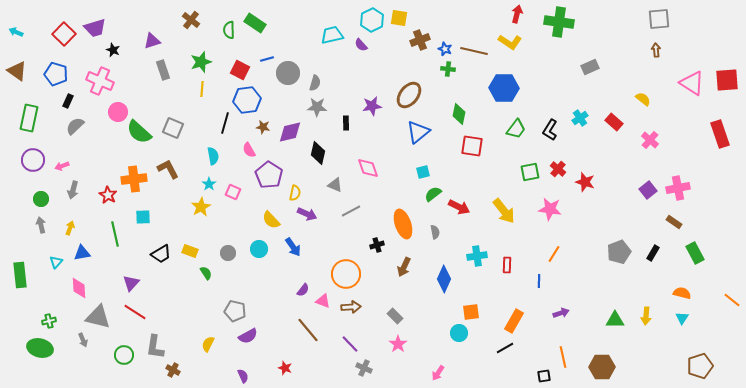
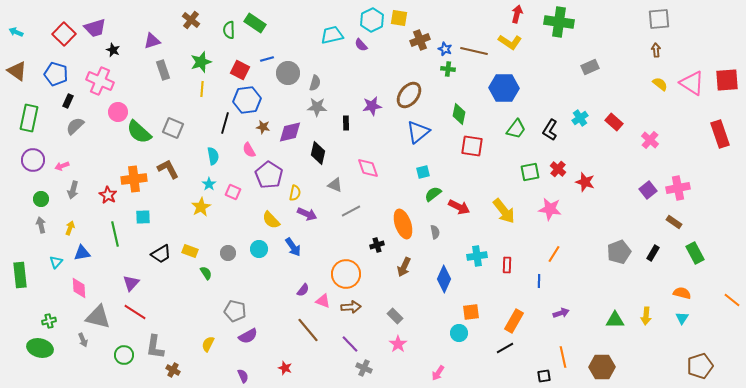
yellow semicircle at (643, 99): moved 17 px right, 15 px up
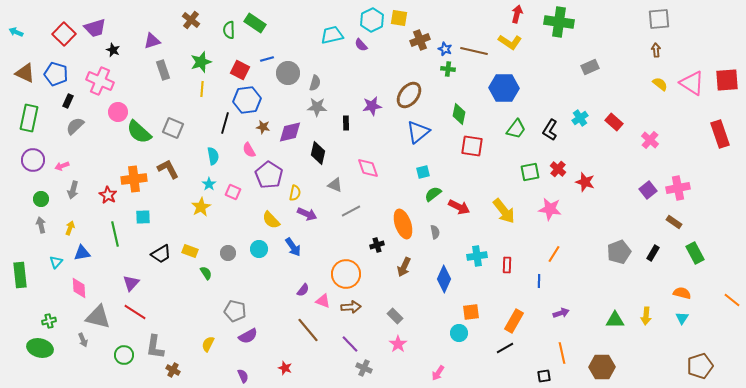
brown triangle at (17, 71): moved 8 px right, 2 px down; rotated 10 degrees counterclockwise
orange line at (563, 357): moved 1 px left, 4 px up
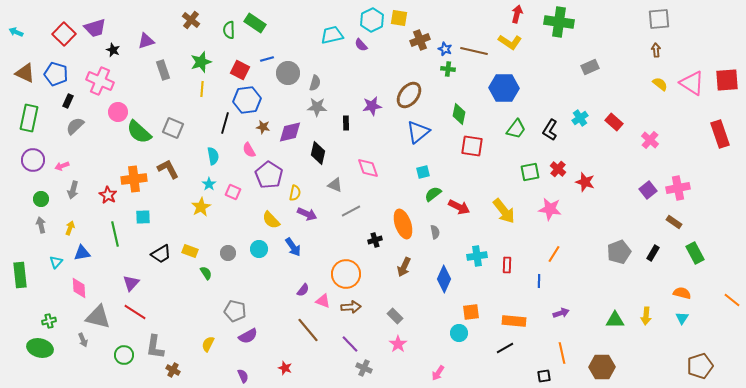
purple triangle at (152, 41): moved 6 px left
black cross at (377, 245): moved 2 px left, 5 px up
orange rectangle at (514, 321): rotated 65 degrees clockwise
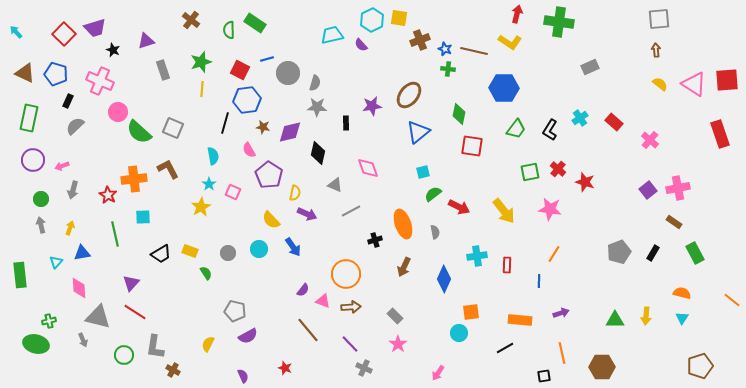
cyan arrow at (16, 32): rotated 24 degrees clockwise
pink triangle at (692, 83): moved 2 px right, 1 px down
orange rectangle at (514, 321): moved 6 px right, 1 px up
green ellipse at (40, 348): moved 4 px left, 4 px up
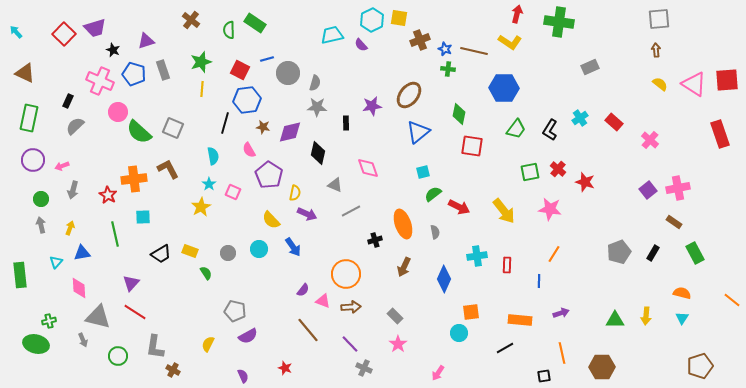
blue pentagon at (56, 74): moved 78 px right
green circle at (124, 355): moved 6 px left, 1 px down
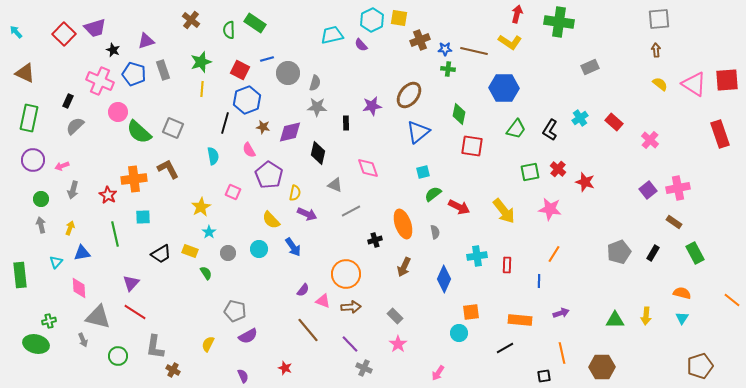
blue star at (445, 49): rotated 24 degrees counterclockwise
blue hexagon at (247, 100): rotated 12 degrees counterclockwise
cyan star at (209, 184): moved 48 px down
